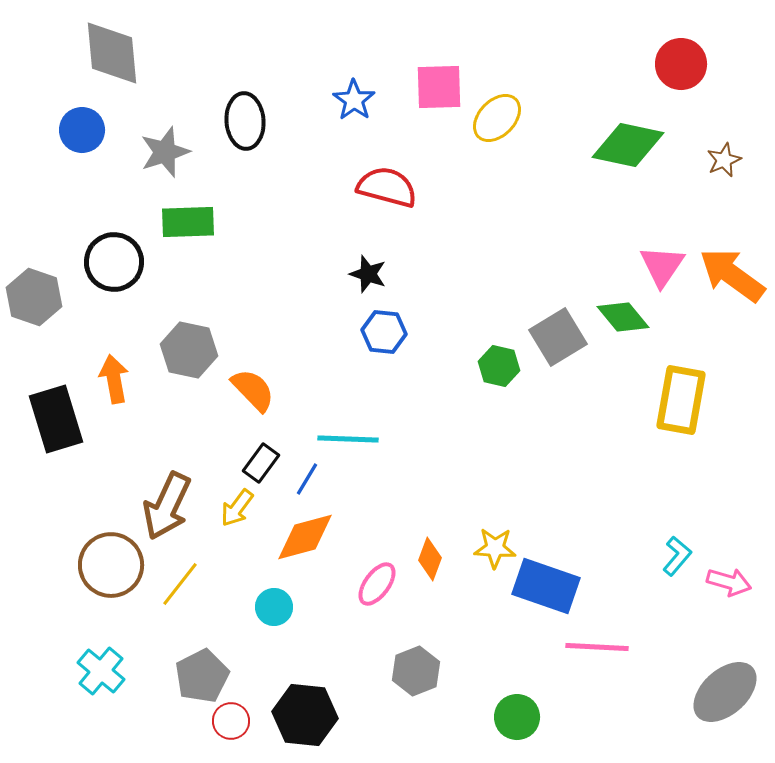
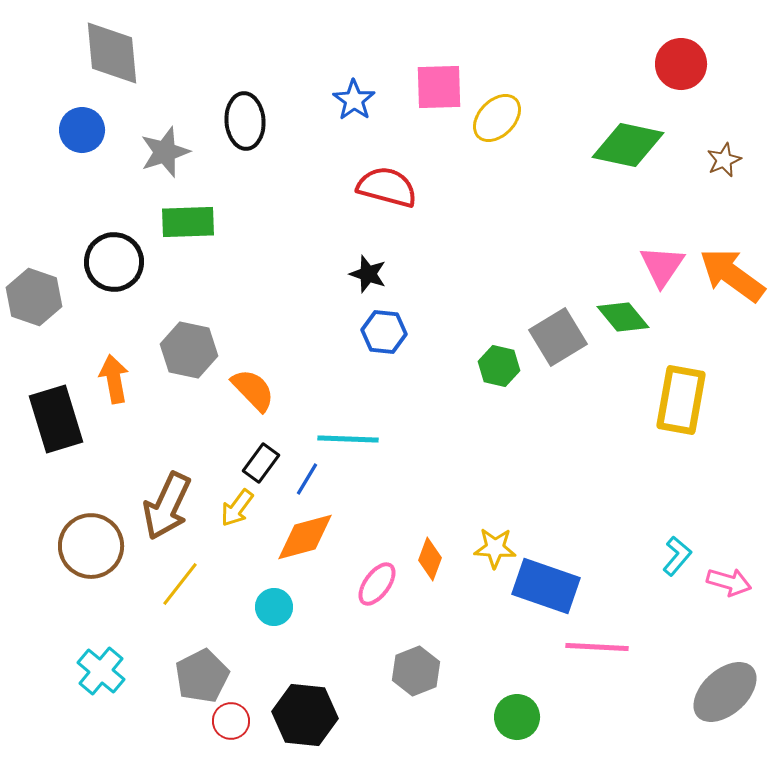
brown circle at (111, 565): moved 20 px left, 19 px up
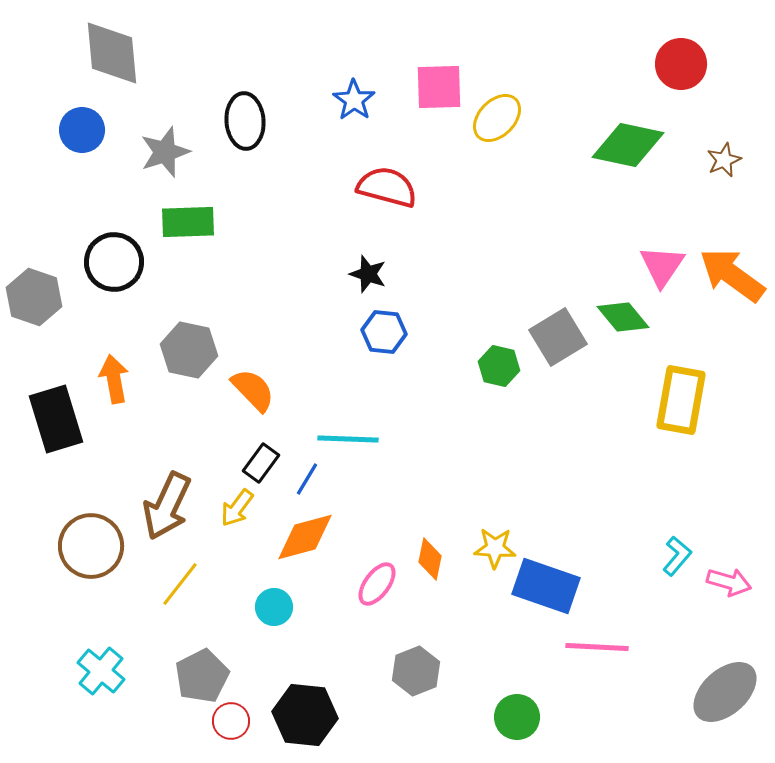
orange diamond at (430, 559): rotated 9 degrees counterclockwise
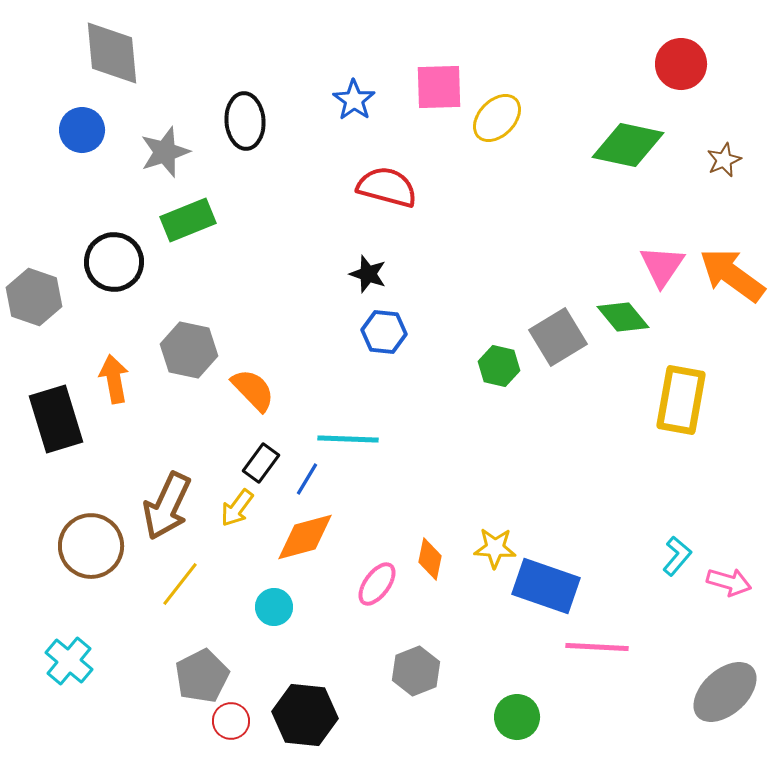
green rectangle at (188, 222): moved 2 px up; rotated 20 degrees counterclockwise
cyan cross at (101, 671): moved 32 px left, 10 px up
